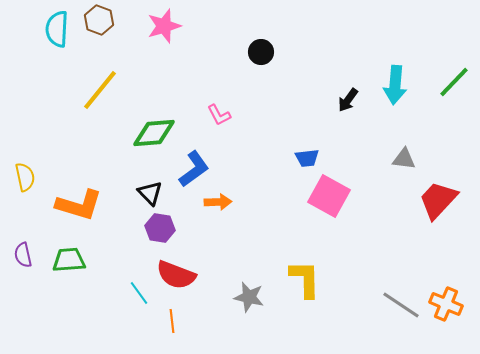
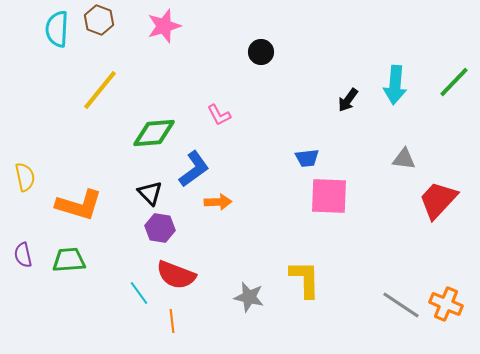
pink square: rotated 27 degrees counterclockwise
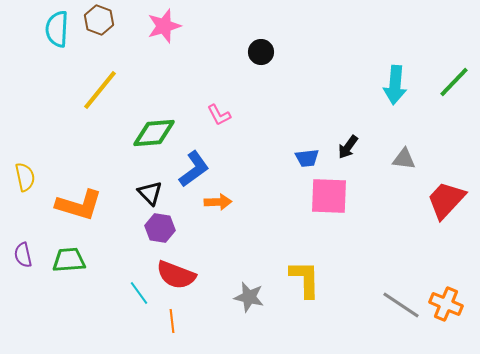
black arrow: moved 47 px down
red trapezoid: moved 8 px right
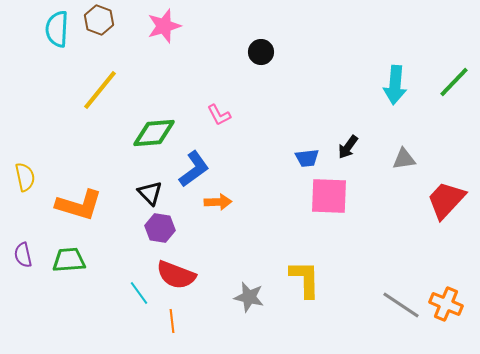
gray triangle: rotated 15 degrees counterclockwise
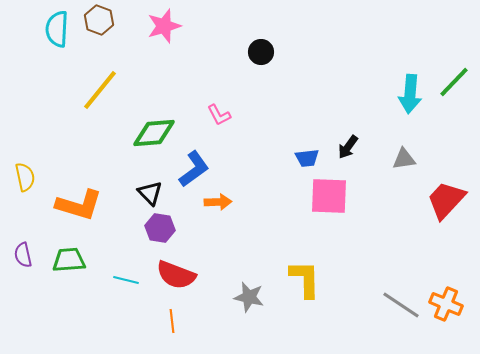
cyan arrow: moved 15 px right, 9 px down
cyan line: moved 13 px left, 13 px up; rotated 40 degrees counterclockwise
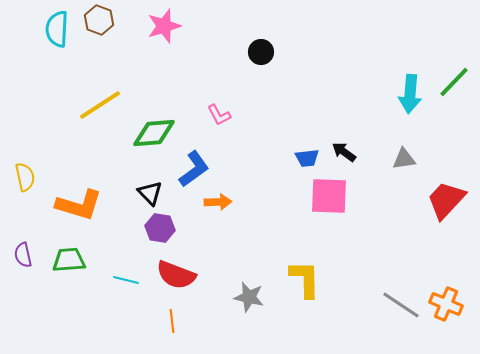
yellow line: moved 15 px down; rotated 18 degrees clockwise
black arrow: moved 4 px left, 5 px down; rotated 90 degrees clockwise
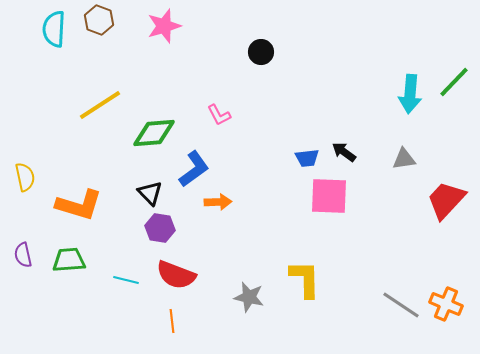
cyan semicircle: moved 3 px left
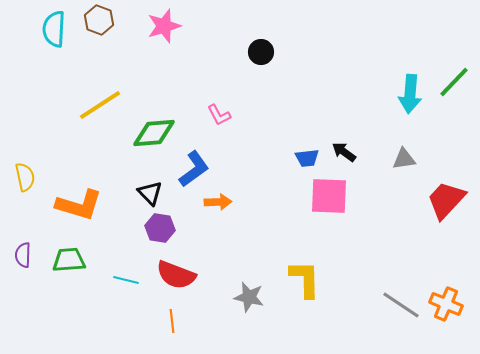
purple semicircle: rotated 15 degrees clockwise
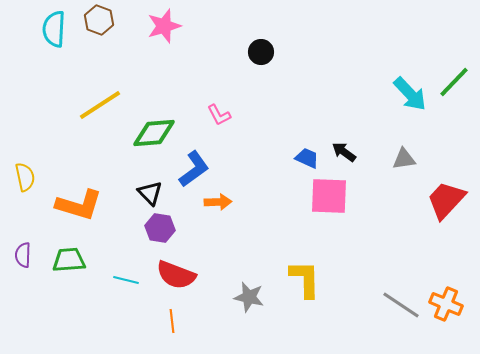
cyan arrow: rotated 48 degrees counterclockwise
blue trapezoid: rotated 150 degrees counterclockwise
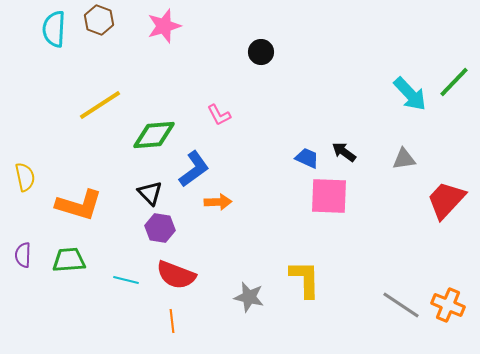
green diamond: moved 2 px down
orange cross: moved 2 px right, 1 px down
